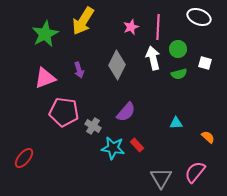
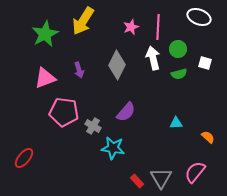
red rectangle: moved 36 px down
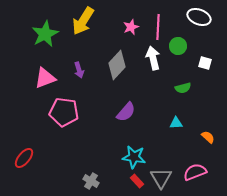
green circle: moved 3 px up
gray diamond: rotated 16 degrees clockwise
green semicircle: moved 4 px right, 14 px down
gray cross: moved 2 px left, 55 px down
cyan star: moved 21 px right, 9 px down
pink semicircle: rotated 30 degrees clockwise
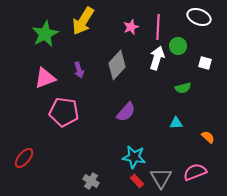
white arrow: moved 4 px right; rotated 30 degrees clockwise
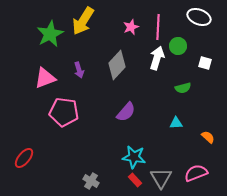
green star: moved 5 px right
pink semicircle: moved 1 px right, 1 px down
red rectangle: moved 2 px left, 1 px up
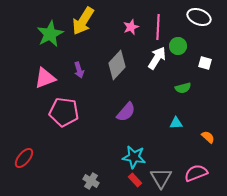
white arrow: rotated 15 degrees clockwise
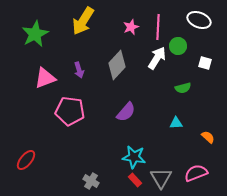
white ellipse: moved 3 px down
green star: moved 15 px left
pink pentagon: moved 6 px right, 1 px up
red ellipse: moved 2 px right, 2 px down
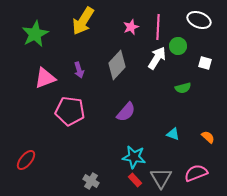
cyan triangle: moved 3 px left, 11 px down; rotated 24 degrees clockwise
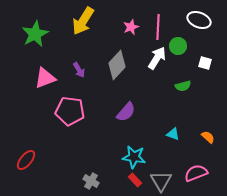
purple arrow: rotated 14 degrees counterclockwise
green semicircle: moved 2 px up
gray triangle: moved 3 px down
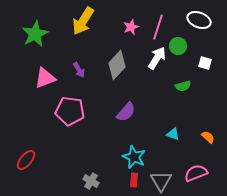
pink line: rotated 15 degrees clockwise
cyan star: rotated 15 degrees clockwise
red rectangle: moved 1 px left; rotated 48 degrees clockwise
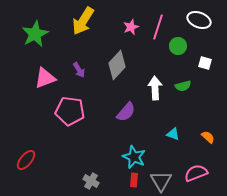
white arrow: moved 2 px left, 30 px down; rotated 35 degrees counterclockwise
